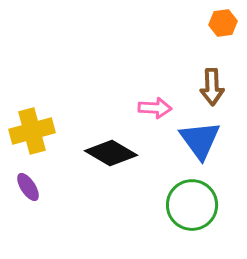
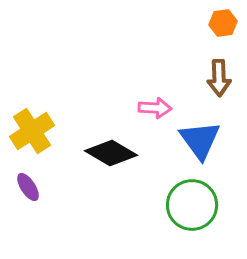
brown arrow: moved 7 px right, 9 px up
yellow cross: rotated 18 degrees counterclockwise
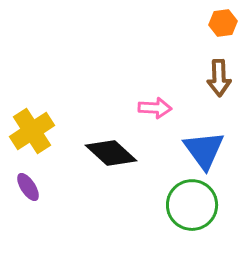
blue triangle: moved 4 px right, 10 px down
black diamond: rotated 12 degrees clockwise
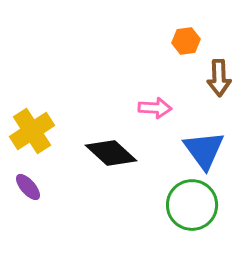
orange hexagon: moved 37 px left, 18 px down
purple ellipse: rotated 8 degrees counterclockwise
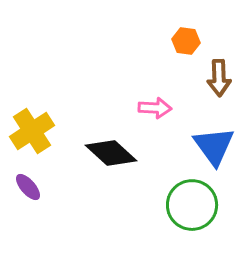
orange hexagon: rotated 16 degrees clockwise
blue triangle: moved 10 px right, 4 px up
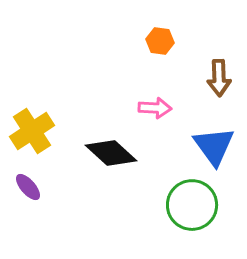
orange hexagon: moved 26 px left
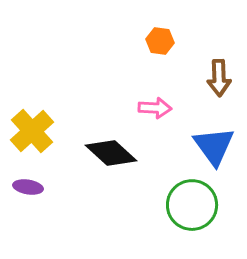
yellow cross: rotated 9 degrees counterclockwise
purple ellipse: rotated 40 degrees counterclockwise
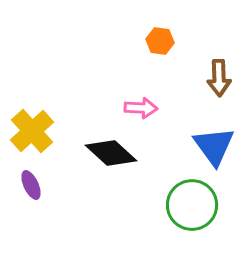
pink arrow: moved 14 px left
purple ellipse: moved 3 px right, 2 px up; rotated 56 degrees clockwise
